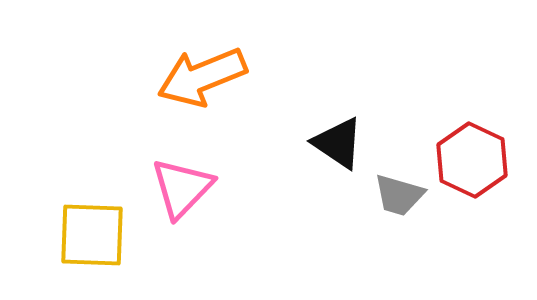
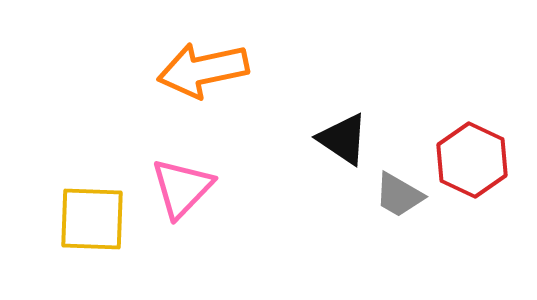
orange arrow: moved 1 px right, 7 px up; rotated 10 degrees clockwise
black triangle: moved 5 px right, 4 px up
gray trapezoid: rotated 14 degrees clockwise
yellow square: moved 16 px up
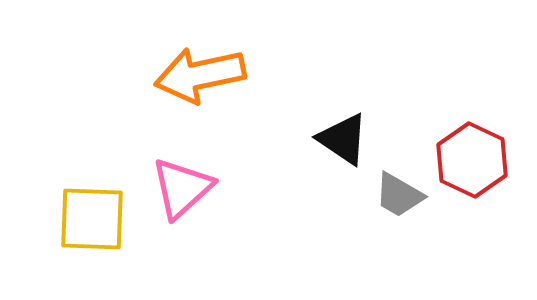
orange arrow: moved 3 px left, 5 px down
pink triangle: rotated 4 degrees clockwise
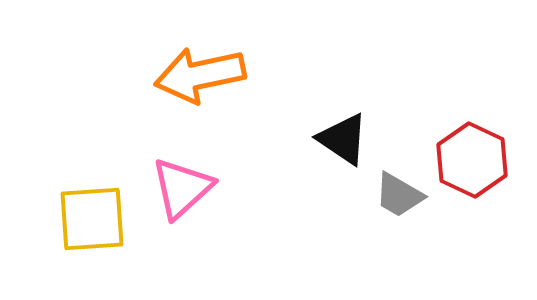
yellow square: rotated 6 degrees counterclockwise
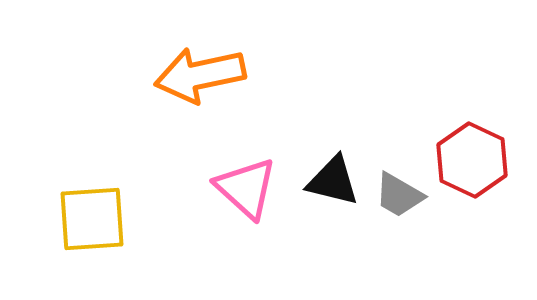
black triangle: moved 10 px left, 42 px down; rotated 20 degrees counterclockwise
pink triangle: moved 64 px right; rotated 36 degrees counterclockwise
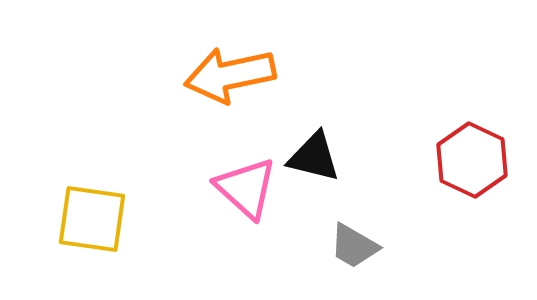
orange arrow: moved 30 px right
black triangle: moved 19 px left, 24 px up
gray trapezoid: moved 45 px left, 51 px down
yellow square: rotated 12 degrees clockwise
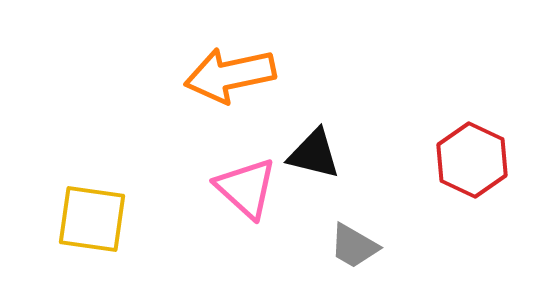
black triangle: moved 3 px up
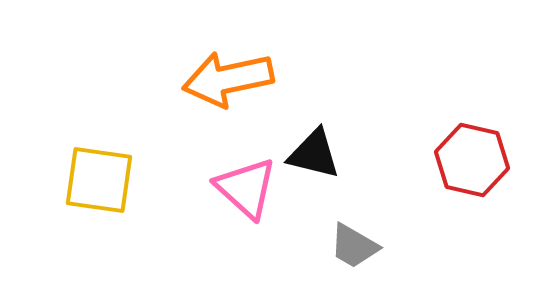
orange arrow: moved 2 px left, 4 px down
red hexagon: rotated 12 degrees counterclockwise
yellow square: moved 7 px right, 39 px up
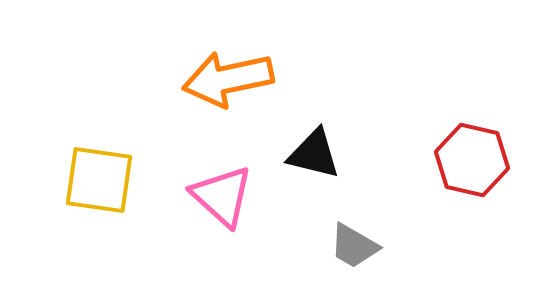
pink triangle: moved 24 px left, 8 px down
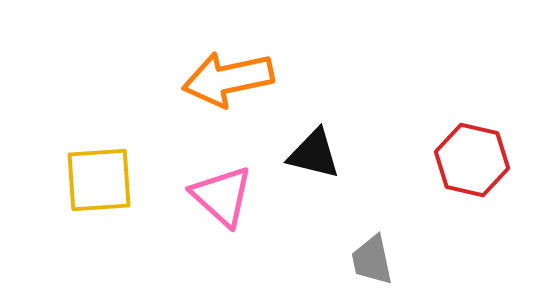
yellow square: rotated 12 degrees counterclockwise
gray trapezoid: moved 18 px right, 14 px down; rotated 48 degrees clockwise
